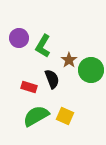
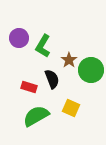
yellow square: moved 6 px right, 8 px up
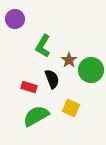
purple circle: moved 4 px left, 19 px up
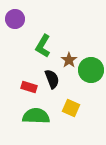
green semicircle: rotated 32 degrees clockwise
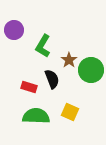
purple circle: moved 1 px left, 11 px down
yellow square: moved 1 px left, 4 px down
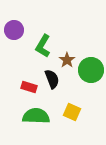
brown star: moved 2 px left
yellow square: moved 2 px right
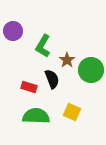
purple circle: moved 1 px left, 1 px down
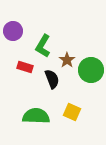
red rectangle: moved 4 px left, 20 px up
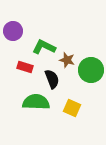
green L-shape: moved 1 px right, 1 px down; rotated 85 degrees clockwise
brown star: rotated 21 degrees counterclockwise
yellow square: moved 4 px up
green semicircle: moved 14 px up
